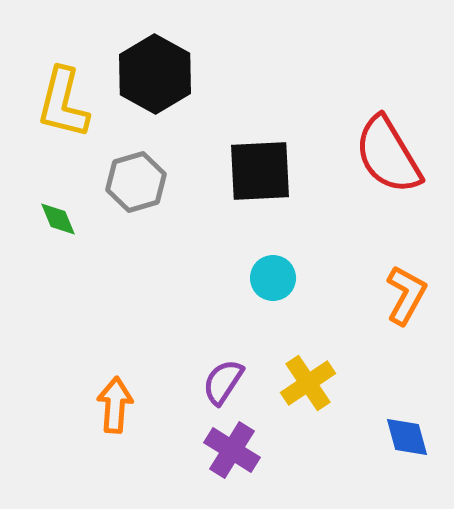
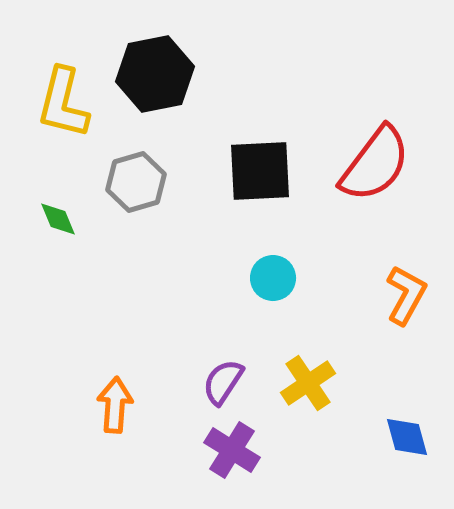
black hexagon: rotated 20 degrees clockwise
red semicircle: moved 13 px left, 9 px down; rotated 112 degrees counterclockwise
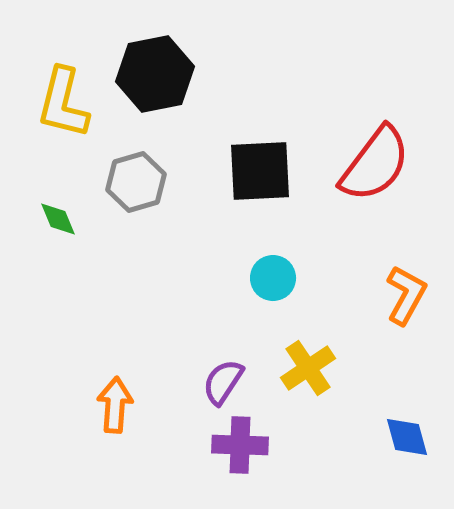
yellow cross: moved 15 px up
purple cross: moved 8 px right, 5 px up; rotated 30 degrees counterclockwise
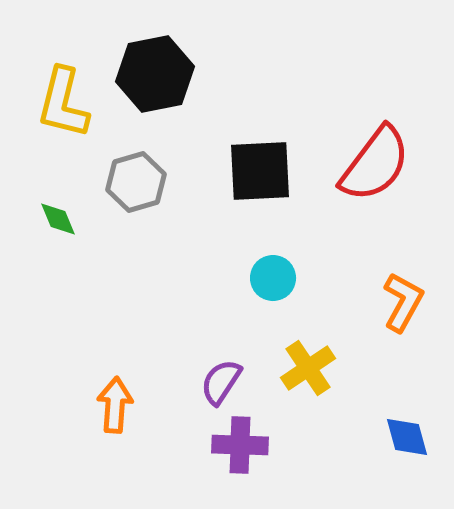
orange L-shape: moved 3 px left, 7 px down
purple semicircle: moved 2 px left
